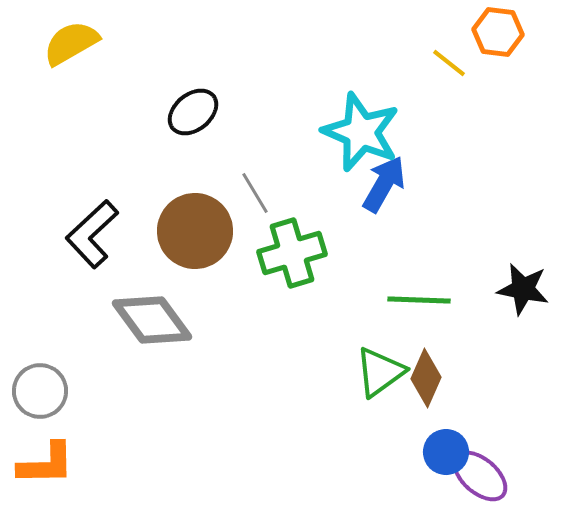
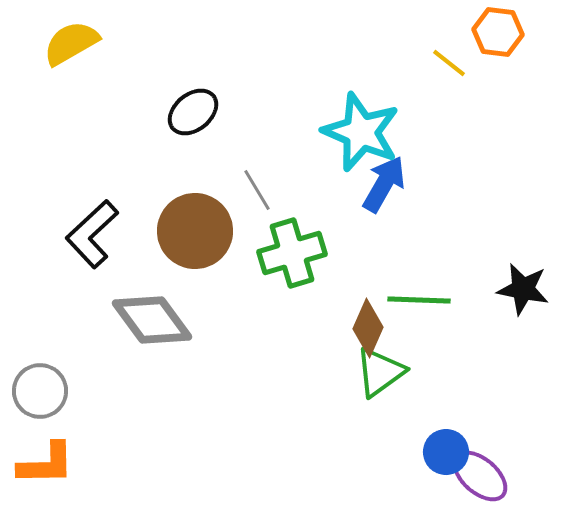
gray line: moved 2 px right, 3 px up
brown diamond: moved 58 px left, 50 px up
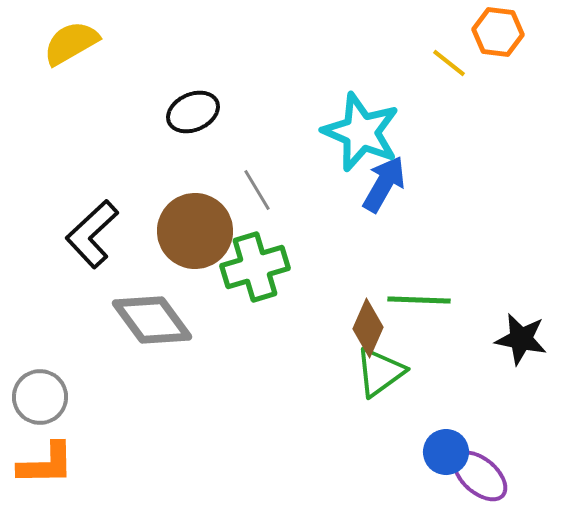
black ellipse: rotated 15 degrees clockwise
green cross: moved 37 px left, 14 px down
black star: moved 2 px left, 50 px down
gray circle: moved 6 px down
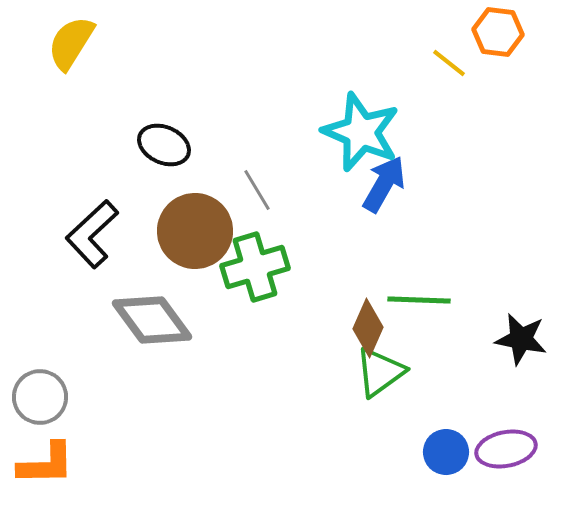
yellow semicircle: rotated 28 degrees counterclockwise
black ellipse: moved 29 px left, 33 px down; rotated 48 degrees clockwise
purple ellipse: moved 26 px right, 27 px up; rotated 52 degrees counterclockwise
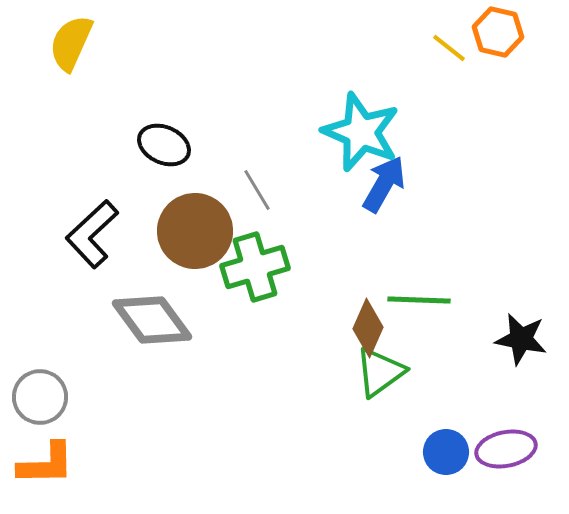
orange hexagon: rotated 6 degrees clockwise
yellow semicircle: rotated 8 degrees counterclockwise
yellow line: moved 15 px up
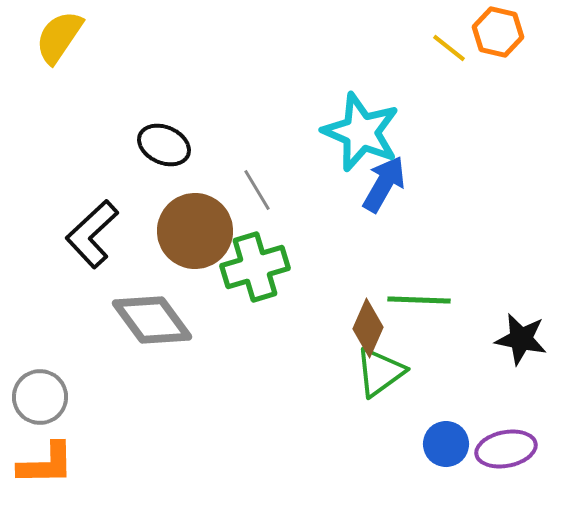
yellow semicircle: moved 12 px left, 6 px up; rotated 10 degrees clockwise
blue circle: moved 8 px up
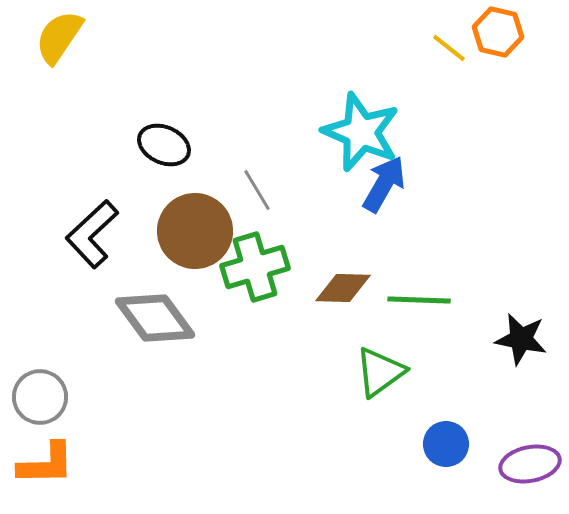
gray diamond: moved 3 px right, 2 px up
brown diamond: moved 25 px left, 40 px up; rotated 68 degrees clockwise
purple ellipse: moved 24 px right, 15 px down
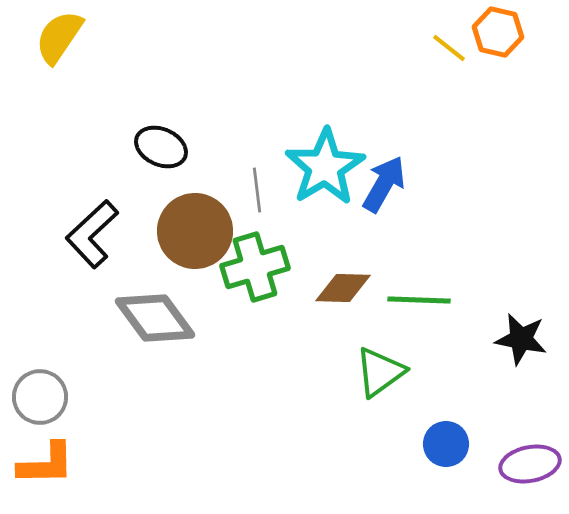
cyan star: moved 36 px left, 35 px down; rotated 18 degrees clockwise
black ellipse: moved 3 px left, 2 px down
gray line: rotated 24 degrees clockwise
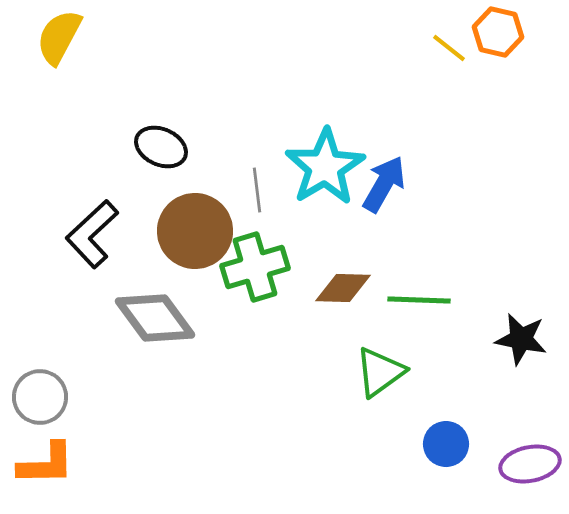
yellow semicircle: rotated 6 degrees counterclockwise
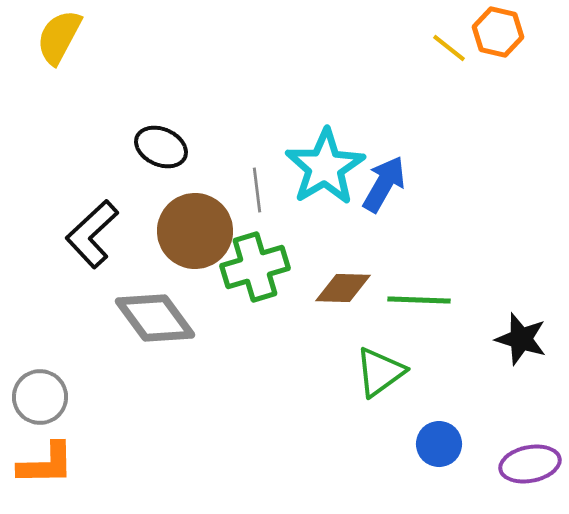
black star: rotated 6 degrees clockwise
blue circle: moved 7 px left
